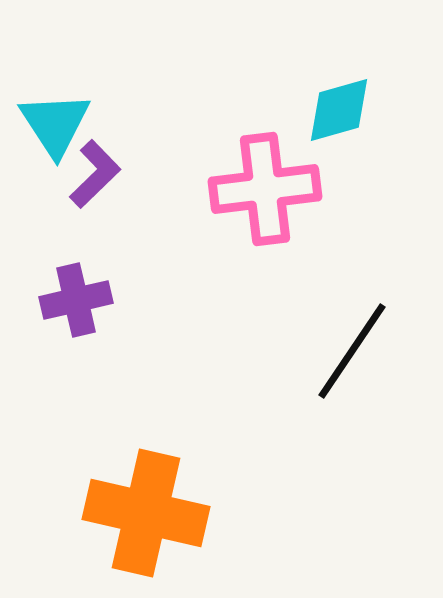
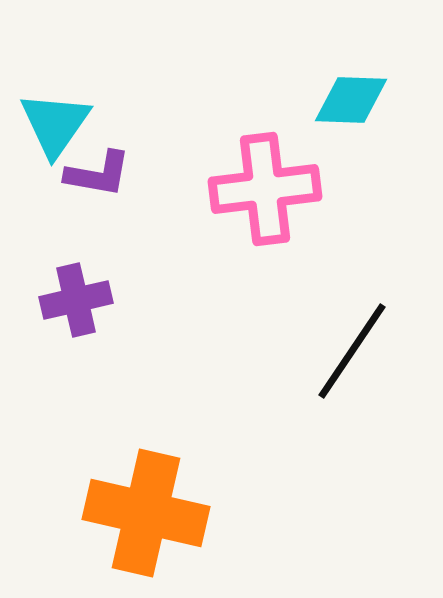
cyan diamond: moved 12 px right, 10 px up; rotated 18 degrees clockwise
cyan triangle: rotated 8 degrees clockwise
purple L-shape: moved 3 px right; rotated 54 degrees clockwise
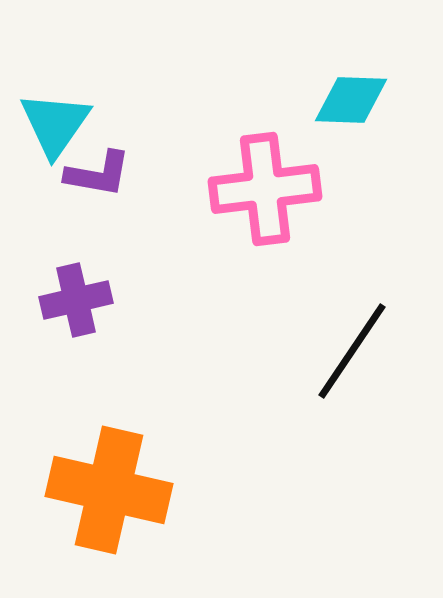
orange cross: moved 37 px left, 23 px up
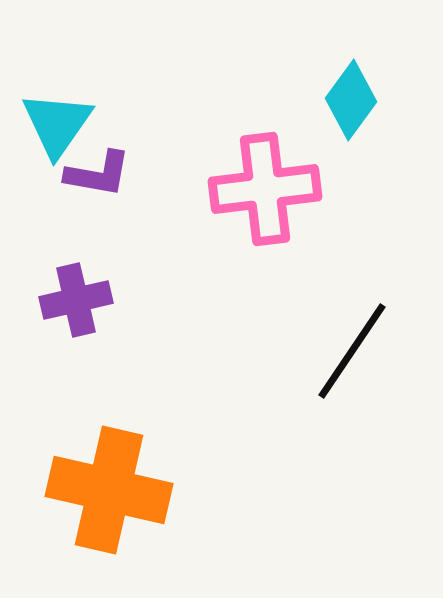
cyan diamond: rotated 56 degrees counterclockwise
cyan triangle: moved 2 px right
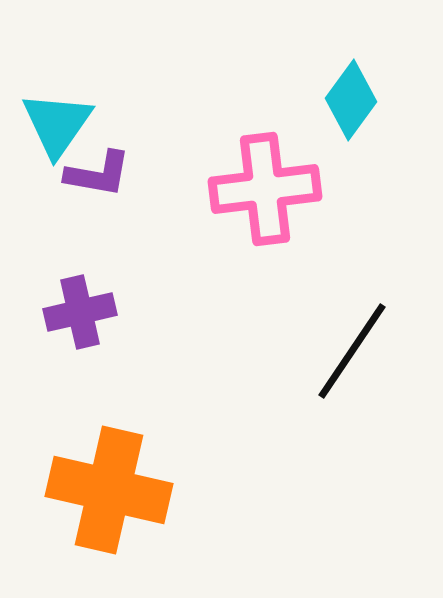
purple cross: moved 4 px right, 12 px down
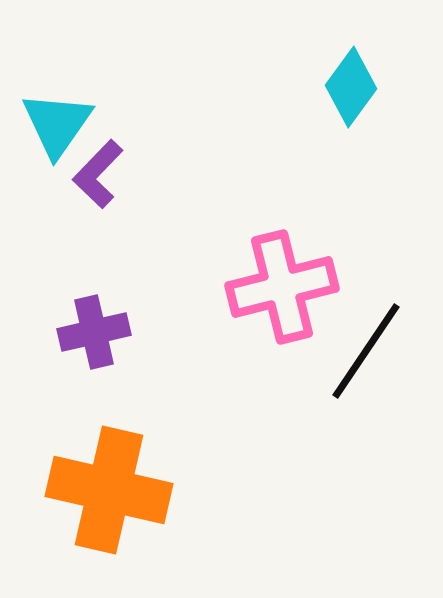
cyan diamond: moved 13 px up
purple L-shape: rotated 124 degrees clockwise
pink cross: moved 17 px right, 98 px down; rotated 7 degrees counterclockwise
purple cross: moved 14 px right, 20 px down
black line: moved 14 px right
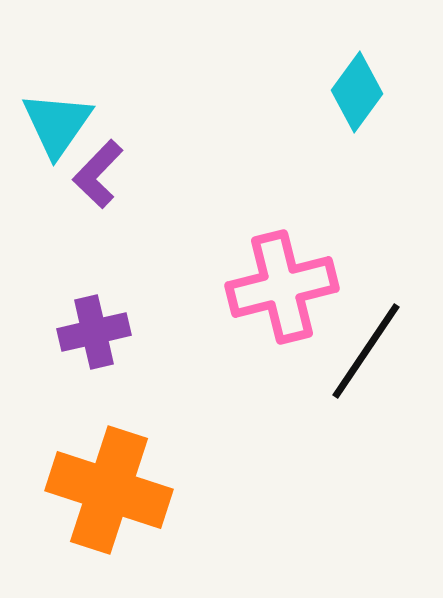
cyan diamond: moved 6 px right, 5 px down
orange cross: rotated 5 degrees clockwise
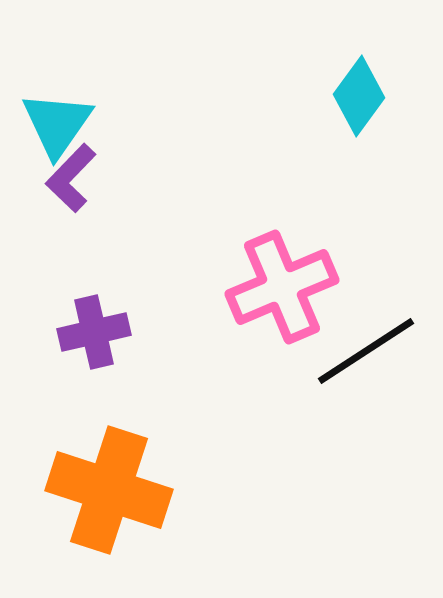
cyan diamond: moved 2 px right, 4 px down
purple L-shape: moved 27 px left, 4 px down
pink cross: rotated 9 degrees counterclockwise
black line: rotated 23 degrees clockwise
